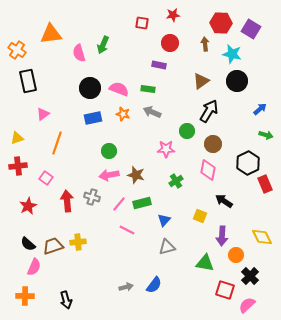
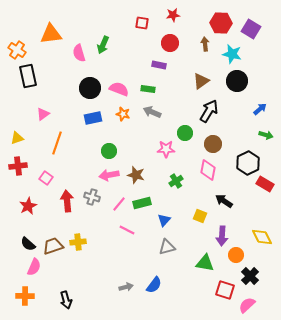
black rectangle at (28, 81): moved 5 px up
green circle at (187, 131): moved 2 px left, 2 px down
red rectangle at (265, 184): rotated 36 degrees counterclockwise
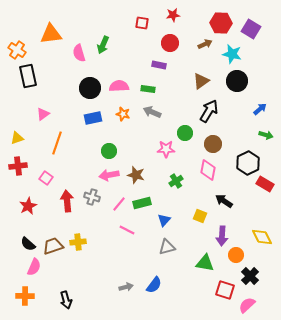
brown arrow at (205, 44): rotated 72 degrees clockwise
pink semicircle at (119, 89): moved 3 px up; rotated 24 degrees counterclockwise
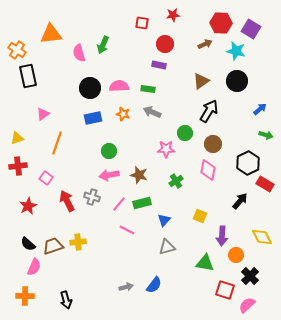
red circle at (170, 43): moved 5 px left, 1 px down
cyan star at (232, 54): moved 4 px right, 3 px up
brown star at (136, 175): moved 3 px right
red arrow at (67, 201): rotated 20 degrees counterclockwise
black arrow at (224, 201): moved 16 px right; rotated 96 degrees clockwise
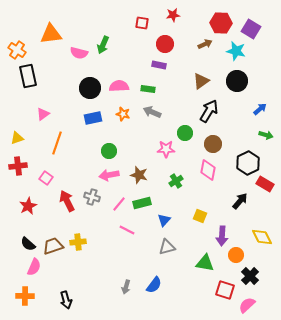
pink semicircle at (79, 53): rotated 60 degrees counterclockwise
gray arrow at (126, 287): rotated 120 degrees clockwise
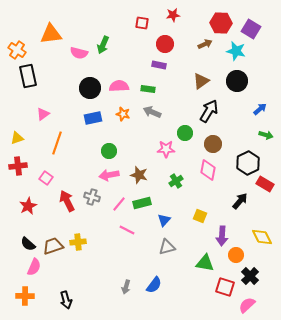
red square at (225, 290): moved 3 px up
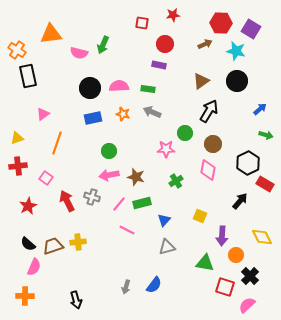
brown star at (139, 175): moved 3 px left, 2 px down
black arrow at (66, 300): moved 10 px right
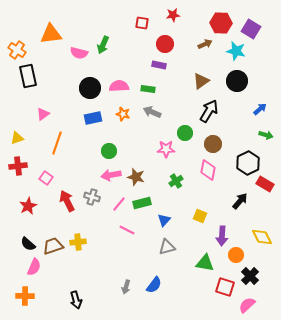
pink arrow at (109, 175): moved 2 px right
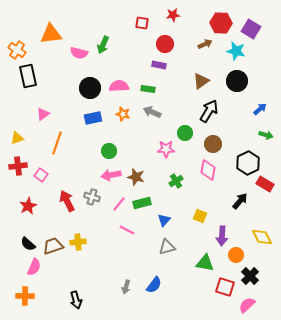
pink square at (46, 178): moved 5 px left, 3 px up
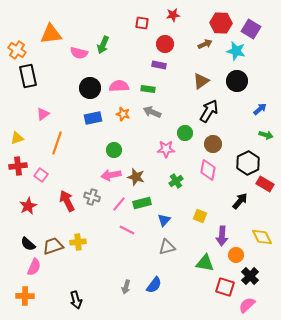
green circle at (109, 151): moved 5 px right, 1 px up
